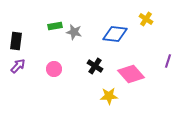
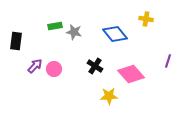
yellow cross: rotated 24 degrees counterclockwise
blue diamond: rotated 45 degrees clockwise
purple arrow: moved 17 px right
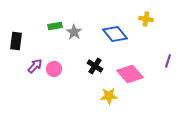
gray star: rotated 21 degrees clockwise
pink diamond: moved 1 px left
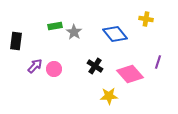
purple line: moved 10 px left, 1 px down
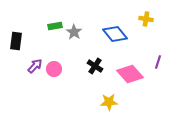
yellow star: moved 6 px down
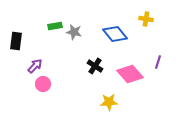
gray star: rotated 21 degrees counterclockwise
pink circle: moved 11 px left, 15 px down
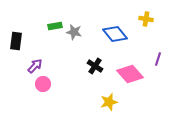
purple line: moved 3 px up
yellow star: rotated 12 degrees counterclockwise
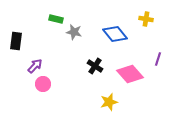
green rectangle: moved 1 px right, 7 px up; rotated 24 degrees clockwise
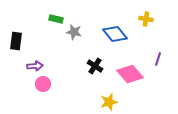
purple arrow: rotated 42 degrees clockwise
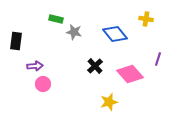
black cross: rotated 14 degrees clockwise
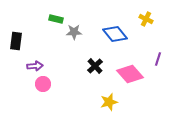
yellow cross: rotated 16 degrees clockwise
gray star: rotated 14 degrees counterclockwise
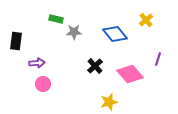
yellow cross: moved 1 px down; rotated 24 degrees clockwise
purple arrow: moved 2 px right, 3 px up
